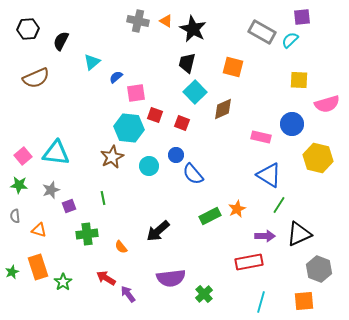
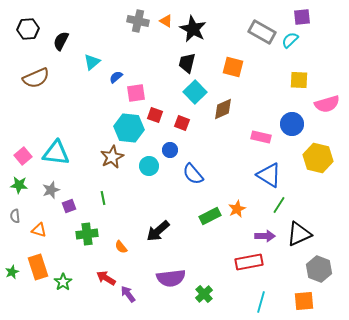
blue circle at (176, 155): moved 6 px left, 5 px up
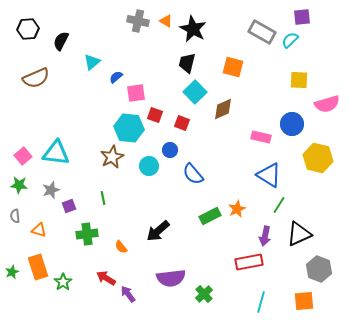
purple arrow at (265, 236): rotated 102 degrees clockwise
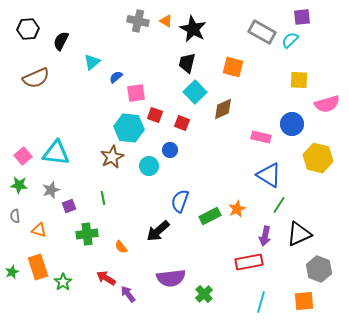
blue semicircle at (193, 174): moved 13 px left, 27 px down; rotated 60 degrees clockwise
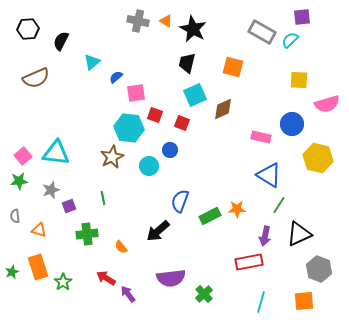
cyan square at (195, 92): moved 3 px down; rotated 20 degrees clockwise
green star at (19, 185): moved 4 px up; rotated 12 degrees counterclockwise
orange star at (237, 209): rotated 24 degrees clockwise
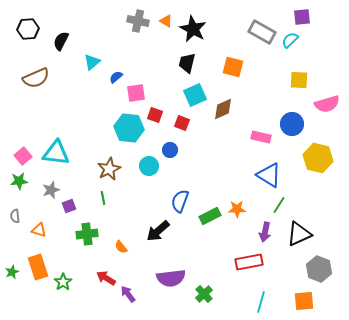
brown star at (112, 157): moved 3 px left, 12 px down
purple arrow at (265, 236): moved 4 px up
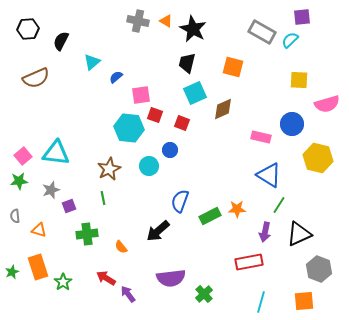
pink square at (136, 93): moved 5 px right, 2 px down
cyan square at (195, 95): moved 2 px up
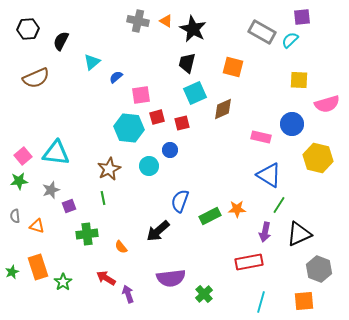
red square at (155, 115): moved 2 px right, 2 px down; rotated 35 degrees counterclockwise
red square at (182, 123): rotated 35 degrees counterclockwise
orange triangle at (39, 230): moved 2 px left, 4 px up
purple arrow at (128, 294): rotated 18 degrees clockwise
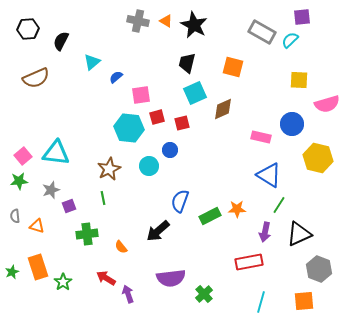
black star at (193, 29): moved 1 px right, 4 px up
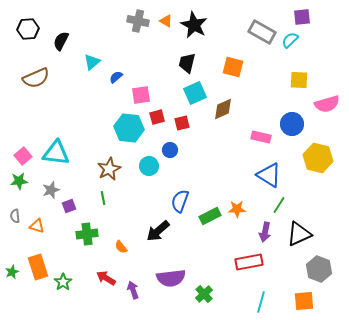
purple arrow at (128, 294): moved 5 px right, 4 px up
